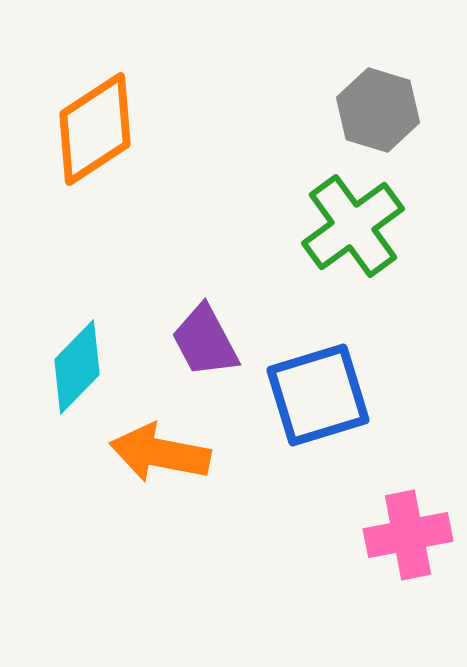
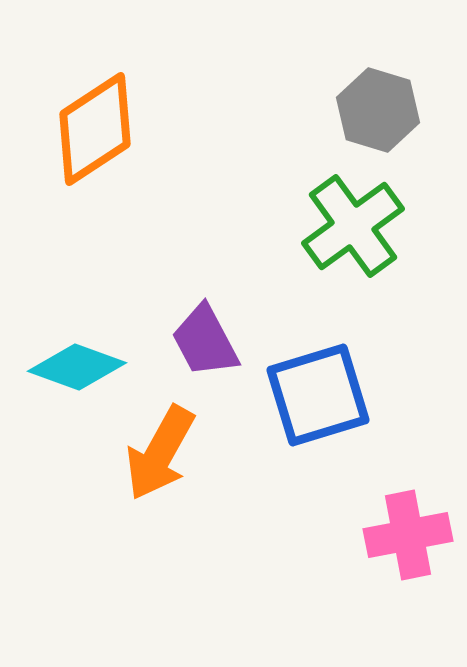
cyan diamond: rotated 66 degrees clockwise
orange arrow: rotated 72 degrees counterclockwise
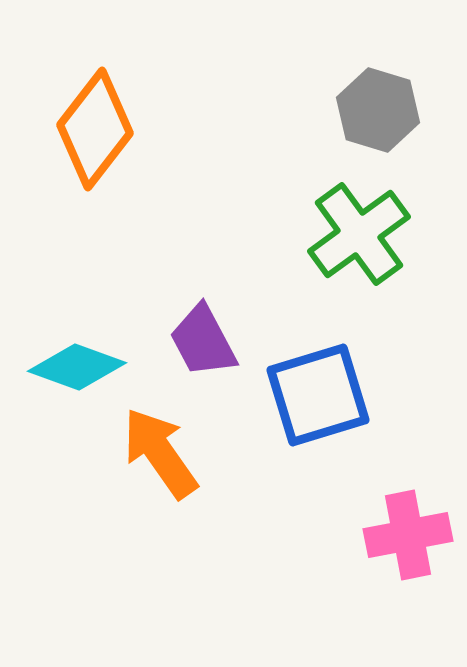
orange diamond: rotated 19 degrees counterclockwise
green cross: moved 6 px right, 8 px down
purple trapezoid: moved 2 px left
orange arrow: rotated 116 degrees clockwise
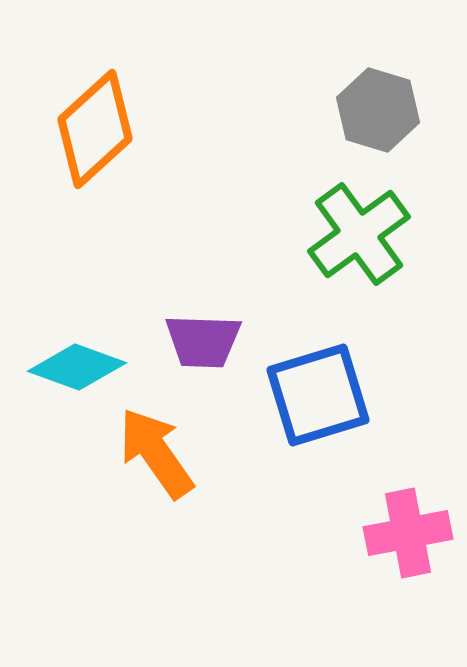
orange diamond: rotated 10 degrees clockwise
purple trapezoid: rotated 60 degrees counterclockwise
orange arrow: moved 4 px left
pink cross: moved 2 px up
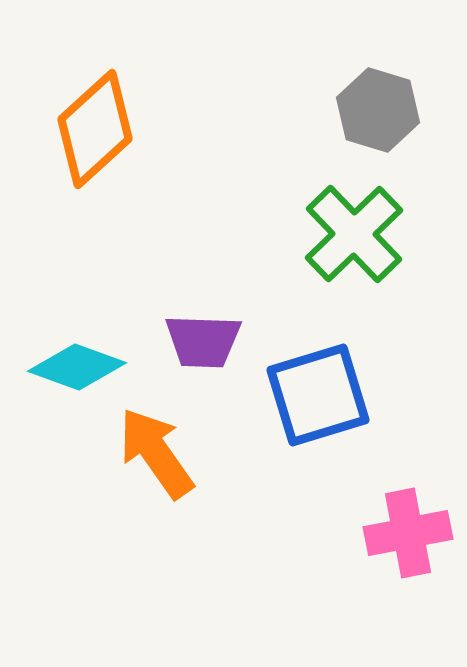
green cross: moved 5 px left; rotated 8 degrees counterclockwise
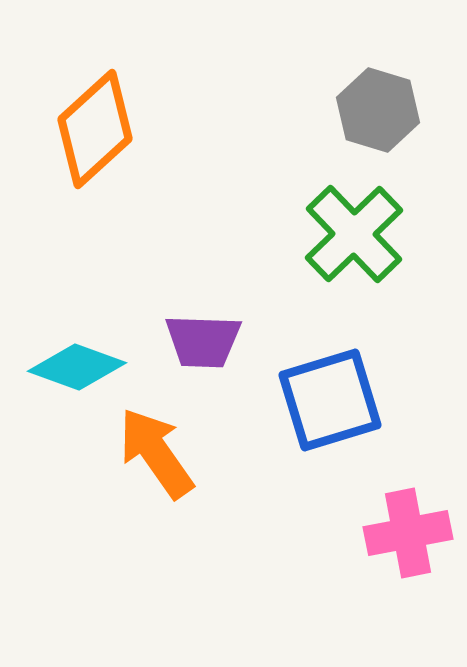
blue square: moved 12 px right, 5 px down
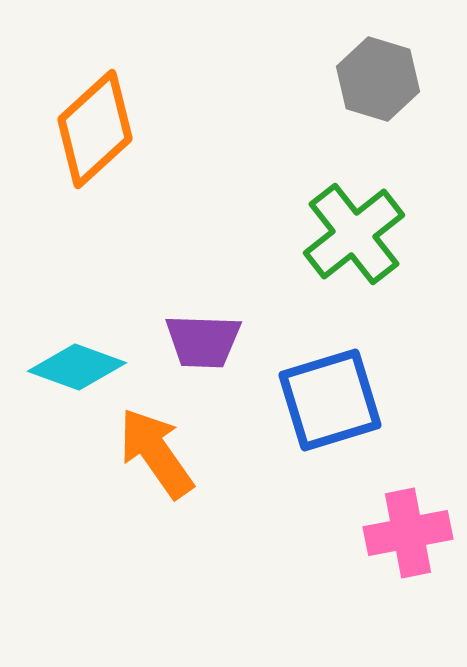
gray hexagon: moved 31 px up
green cross: rotated 6 degrees clockwise
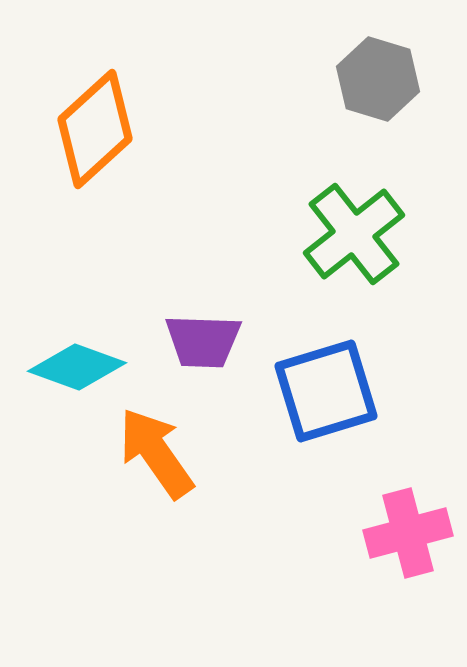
blue square: moved 4 px left, 9 px up
pink cross: rotated 4 degrees counterclockwise
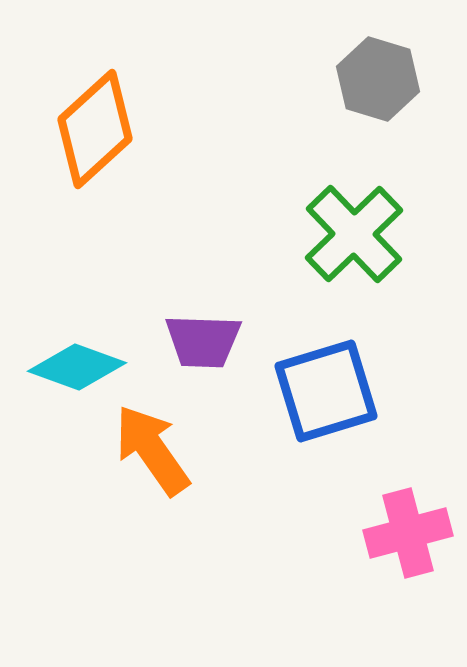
green cross: rotated 6 degrees counterclockwise
orange arrow: moved 4 px left, 3 px up
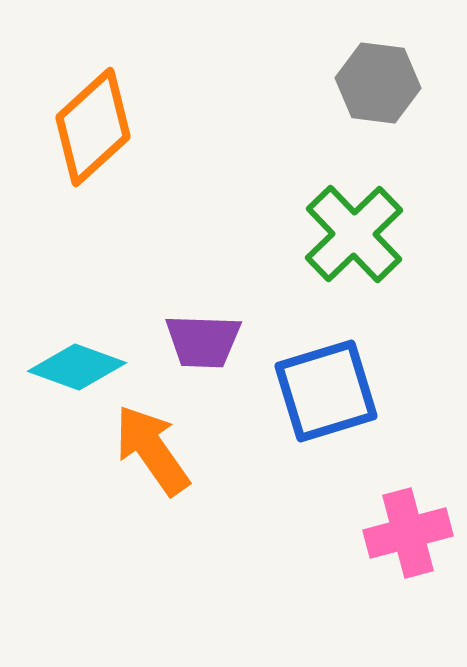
gray hexagon: moved 4 px down; rotated 10 degrees counterclockwise
orange diamond: moved 2 px left, 2 px up
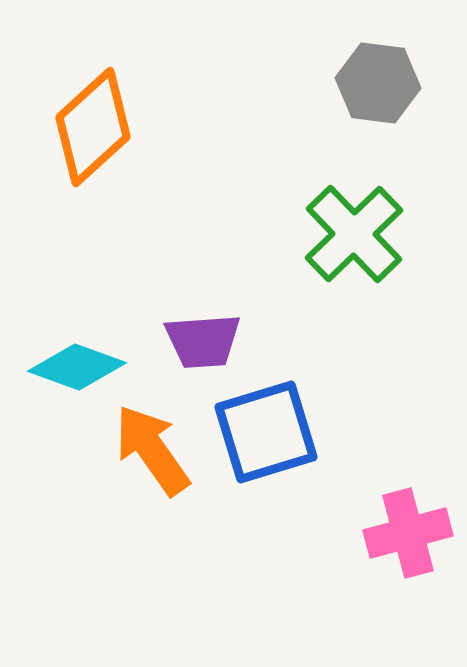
purple trapezoid: rotated 6 degrees counterclockwise
blue square: moved 60 px left, 41 px down
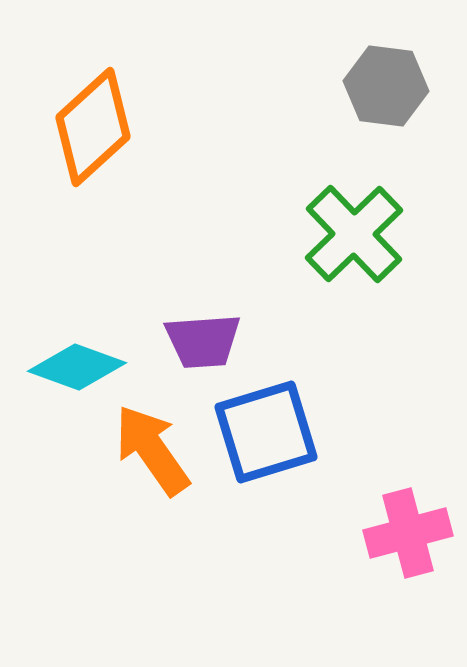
gray hexagon: moved 8 px right, 3 px down
